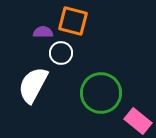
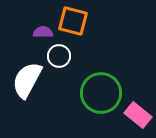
white circle: moved 2 px left, 3 px down
white semicircle: moved 6 px left, 5 px up
pink rectangle: moved 6 px up
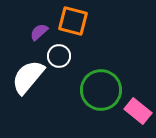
purple semicircle: moved 4 px left; rotated 42 degrees counterclockwise
white semicircle: moved 1 px right, 3 px up; rotated 12 degrees clockwise
green circle: moved 3 px up
pink rectangle: moved 4 px up
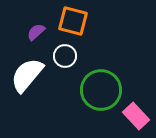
purple semicircle: moved 3 px left
white circle: moved 6 px right
white semicircle: moved 1 px left, 2 px up
pink rectangle: moved 2 px left, 5 px down; rotated 8 degrees clockwise
